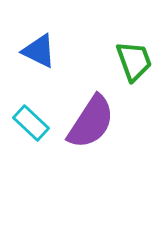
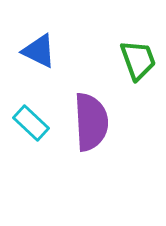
green trapezoid: moved 4 px right, 1 px up
purple semicircle: rotated 36 degrees counterclockwise
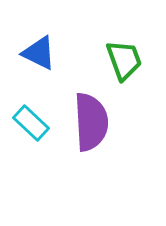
blue triangle: moved 2 px down
green trapezoid: moved 14 px left
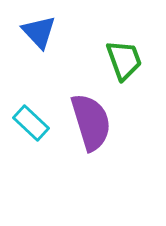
blue triangle: moved 21 px up; rotated 21 degrees clockwise
purple semicircle: rotated 14 degrees counterclockwise
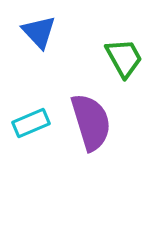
green trapezoid: moved 2 px up; rotated 9 degrees counterclockwise
cyan rectangle: rotated 66 degrees counterclockwise
